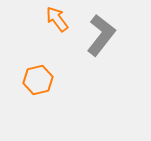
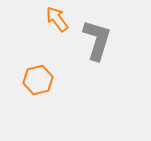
gray L-shape: moved 4 px left, 5 px down; rotated 21 degrees counterclockwise
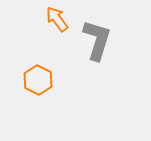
orange hexagon: rotated 20 degrees counterclockwise
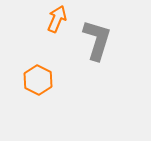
orange arrow: rotated 60 degrees clockwise
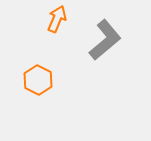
gray L-shape: moved 8 px right; rotated 33 degrees clockwise
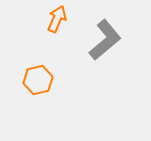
orange hexagon: rotated 20 degrees clockwise
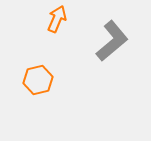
gray L-shape: moved 7 px right, 1 px down
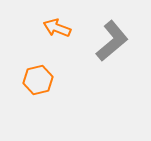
orange arrow: moved 9 px down; rotated 92 degrees counterclockwise
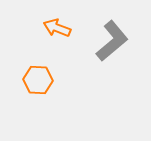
orange hexagon: rotated 16 degrees clockwise
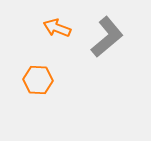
gray L-shape: moved 5 px left, 4 px up
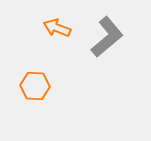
orange hexagon: moved 3 px left, 6 px down
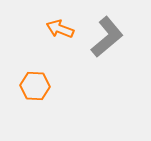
orange arrow: moved 3 px right, 1 px down
